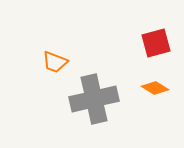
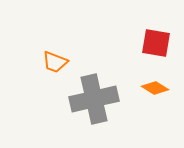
red square: rotated 24 degrees clockwise
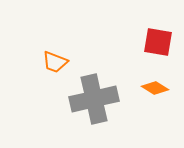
red square: moved 2 px right, 1 px up
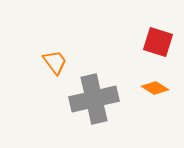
red square: rotated 8 degrees clockwise
orange trapezoid: rotated 148 degrees counterclockwise
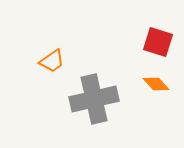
orange trapezoid: moved 3 px left, 1 px up; rotated 92 degrees clockwise
orange diamond: moved 1 px right, 4 px up; rotated 16 degrees clockwise
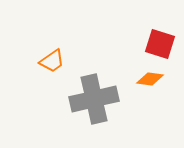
red square: moved 2 px right, 2 px down
orange diamond: moved 6 px left, 5 px up; rotated 40 degrees counterclockwise
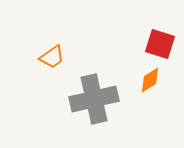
orange trapezoid: moved 4 px up
orange diamond: moved 1 px down; rotated 40 degrees counterclockwise
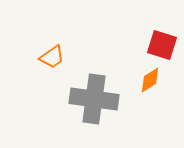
red square: moved 2 px right, 1 px down
gray cross: rotated 21 degrees clockwise
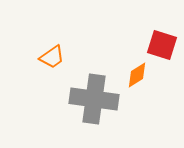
orange diamond: moved 13 px left, 5 px up
